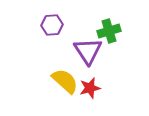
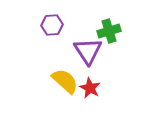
red star: rotated 30 degrees counterclockwise
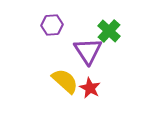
green cross: rotated 30 degrees counterclockwise
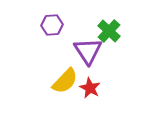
yellow semicircle: rotated 92 degrees clockwise
